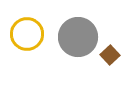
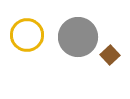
yellow circle: moved 1 px down
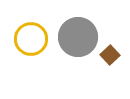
yellow circle: moved 4 px right, 4 px down
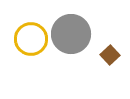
gray circle: moved 7 px left, 3 px up
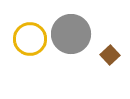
yellow circle: moved 1 px left
